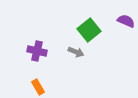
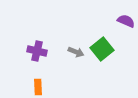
green square: moved 13 px right, 19 px down
orange rectangle: rotated 28 degrees clockwise
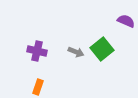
orange rectangle: rotated 21 degrees clockwise
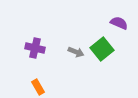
purple semicircle: moved 7 px left, 2 px down
purple cross: moved 2 px left, 3 px up
orange rectangle: rotated 49 degrees counterclockwise
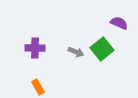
purple cross: rotated 12 degrees counterclockwise
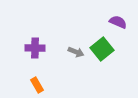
purple semicircle: moved 1 px left, 1 px up
orange rectangle: moved 1 px left, 2 px up
